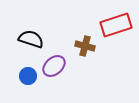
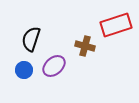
black semicircle: rotated 90 degrees counterclockwise
blue circle: moved 4 px left, 6 px up
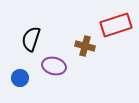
purple ellipse: rotated 55 degrees clockwise
blue circle: moved 4 px left, 8 px down
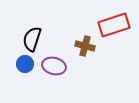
red rectangle: moved 2 px left
black semicircle: moved 1 px right
blue circle: moved 5 px right, 14 px up
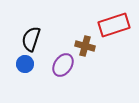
black semicircle: moved 1 px left
purple ellipse: moved 9 px right, 1 px up; rotated 70 degrees counterclockwise
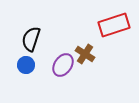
brown cross: moved 8 px down; rotated 18 degrees clockwise
blue circle: moved 1 px right, 1 px down
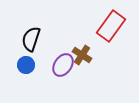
red rectangle: moved 3 px left, 1 px down; rotated 36 degrees counterclockwise
brown cross: moved 3 px left, 1 px down
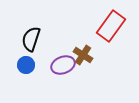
brown cross: moved 1 px right
purple ellipse: rotated 35 degrees clockwise
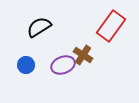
black semicircle: moved 8 px right, 12 px up; rotated 40 degrees clockwise
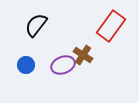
black semicircle: moved 3 px left, 2 px up; rotated 20 degrees counterclockwise
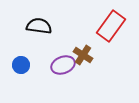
black semicircle: moved 3 px right, 1 px down; rotated 60 degrees clockwise
blue circle: moved 5 px left
